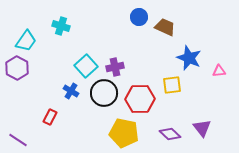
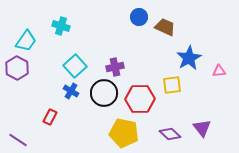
blue star: rotated 20 degrees clockwise
cyan square: moved 11 px left
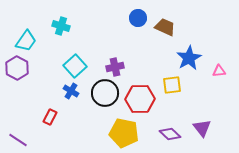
blue circle: moved 1 px left, 1 px down
black circle: moved 1 px right
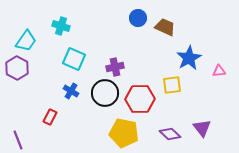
cyan square: moved 1 px left, 7 px up; rotated 25 degrees counterclockwise
purple line: rotated 36 degrees clockwise
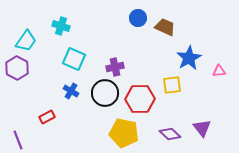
red rectangle: moved 3 px left; rotated 35 degrees clockwise
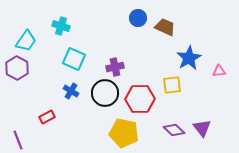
purple diamond: moved 4 px right, 4 px up
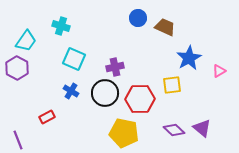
pink triangle: rotated 24 degrees counterclockwise
purple triangle: rotated 12 degrees counterclockwise
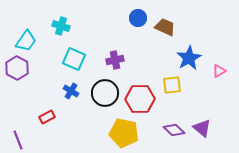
purple cross: moved 7 px up
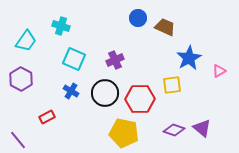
purple cross: rotated 12 degrees counterclockwise
purple hexagon: moved 4 px right, 11 px down
purple diamond: rotated 25 degrees counterclockwise
purple line: rotated 18 degrees counterclockwise
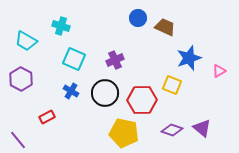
cyan trapezoid: rotated 85 degrees clockwise
blue star: rotated 10 degrees clockwise
yellow square: rotated 30 degrees clockwise
red hexagon: moved 2 px right, 1 px down
purple diamond: moved 2 px left
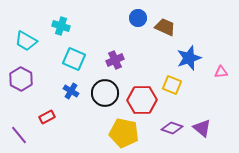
pink triangle: moved 2 px right, 1 px down; rotated 24 degrees clockwise
purple diamond: moved 2 px up
purple line: moved 1 px right, 5 px up
